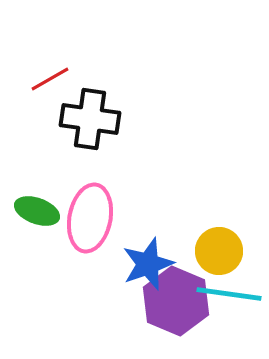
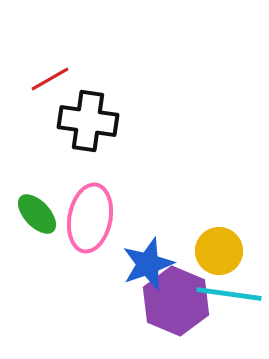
black cross: moved 2 px left, 2 px down
green ellipse: moved 3 px down; rotated 27 degrees clockwise
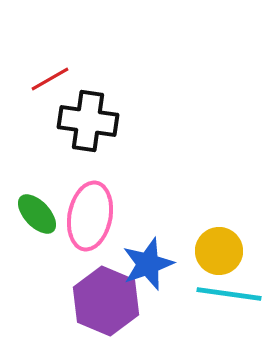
pink ellipse: moved 2 px up
purple hexagon: moved 70 px left
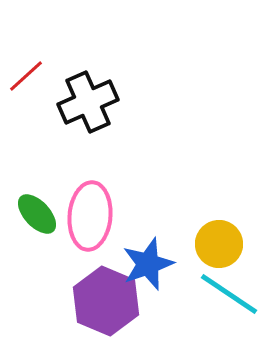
red line: moved 24 px left, 3 px up; rotated 12 degrees counterclockwise
black cross: moved 19 px up; rotated 32 degrees counterclockwise
pink ellipse: rotated 6 degrees counterclockwise
yellow circle: moved 7 px up
cyan line: rotated 26 degrees clockwise
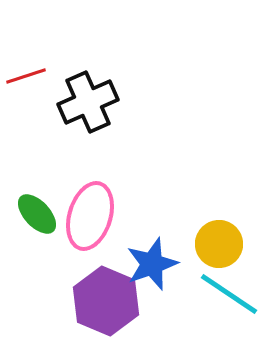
red line: rotated 24 degrees clockwise
pink ellipse: rotated 12 degrees clockwise
blue star: moved 4 px right
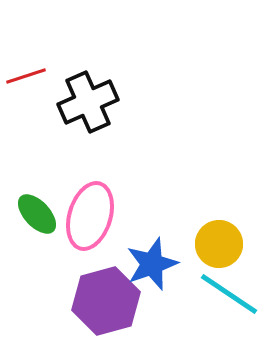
purple hexagon: rotated 22 degrees clockwise
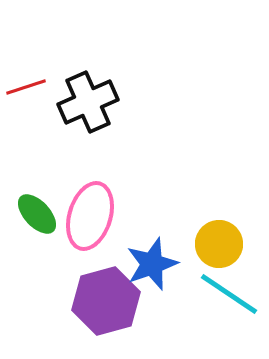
red line: moved 11 px down
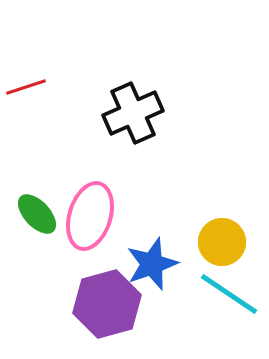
black cross: moved 45 px right, 11 px down
yellow circle: moved 3 px right, 2 px up
purple hexagon: moved 1 px right, 3 px down
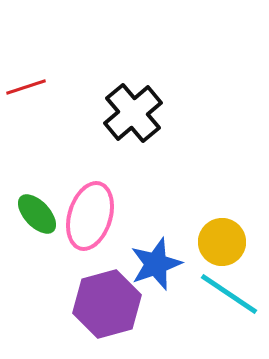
black cross: rotated 16 degrees counterclockwise
blue star: moved 4 px right
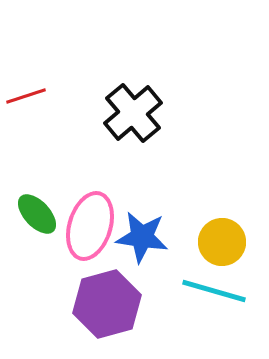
red line: moved 9 px down
pink ellipse: moved 10 px down
blue star: moved 14 px left, 27 px up; rotated 28 degrees clockwise
cyan line: moved 15 px left, 3 px up; rotated 18 degrees counterclockwise
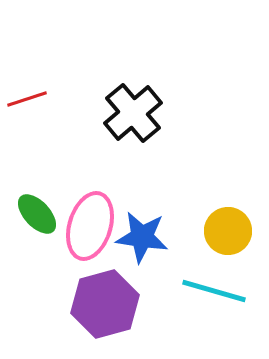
red line: moved 1 px right, 3 px down
yellow circle: moved 6 px right, 11 px up
purple hexagon: moved 2 px left
